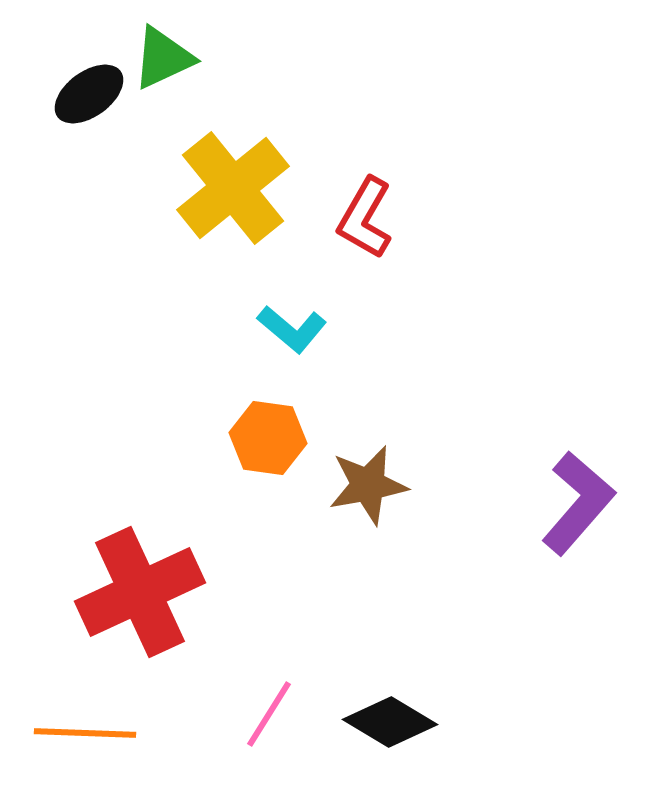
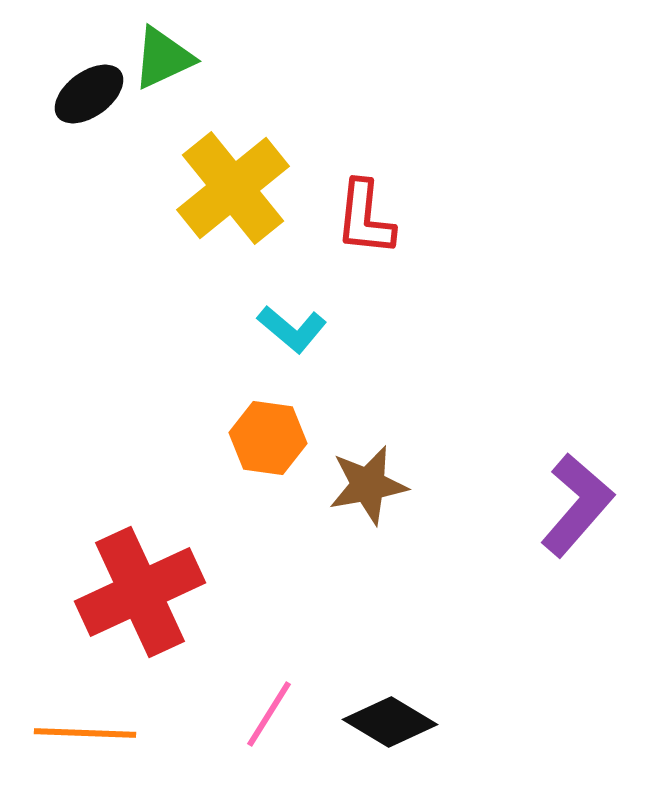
red L-shape: rotated 24 degrees counterclockwise
purple L-shape: moved 1 px left, 2 px down
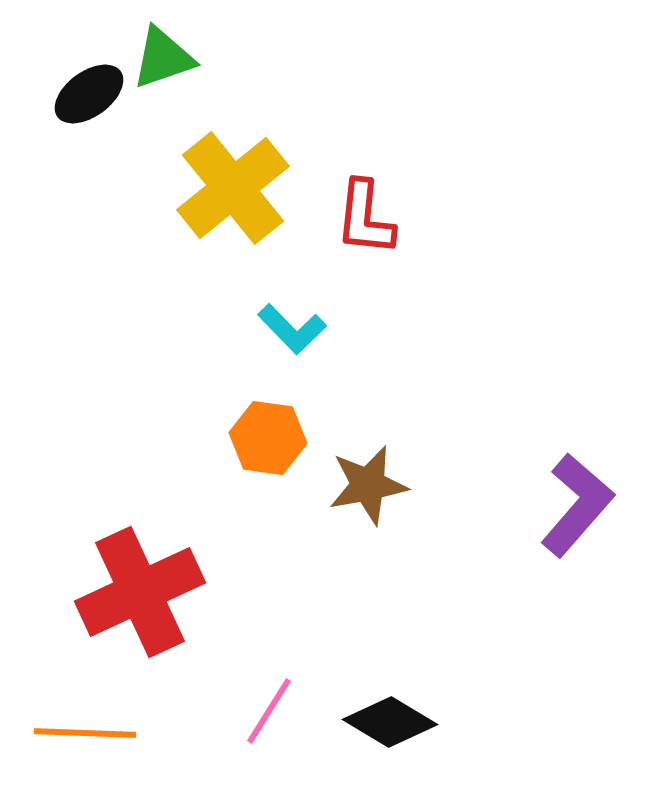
green triangle: rotated 6 degrees clockwise
cyan L-shape: rotated 6 degrees clockwise
pink line: moved 3 px up
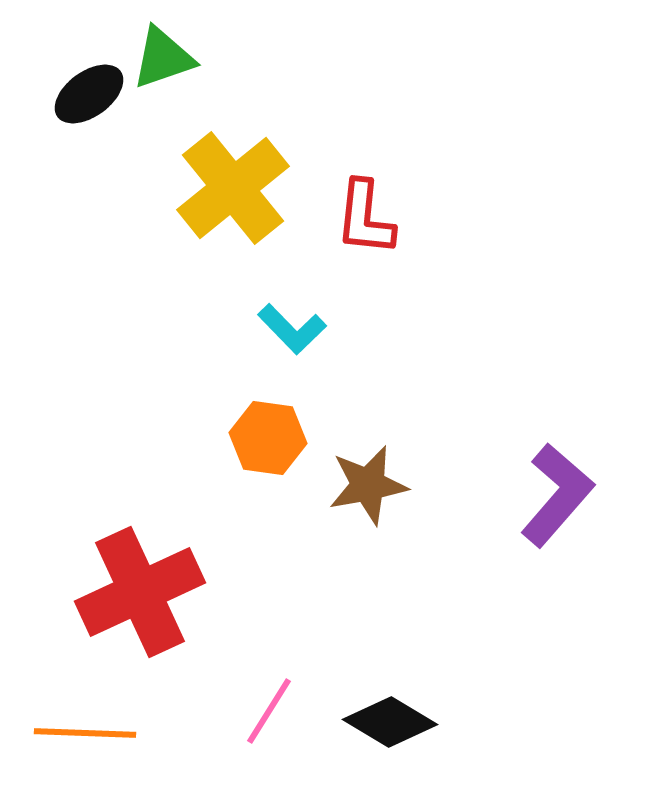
purple L-shape: moved 20 px left, 10 px up
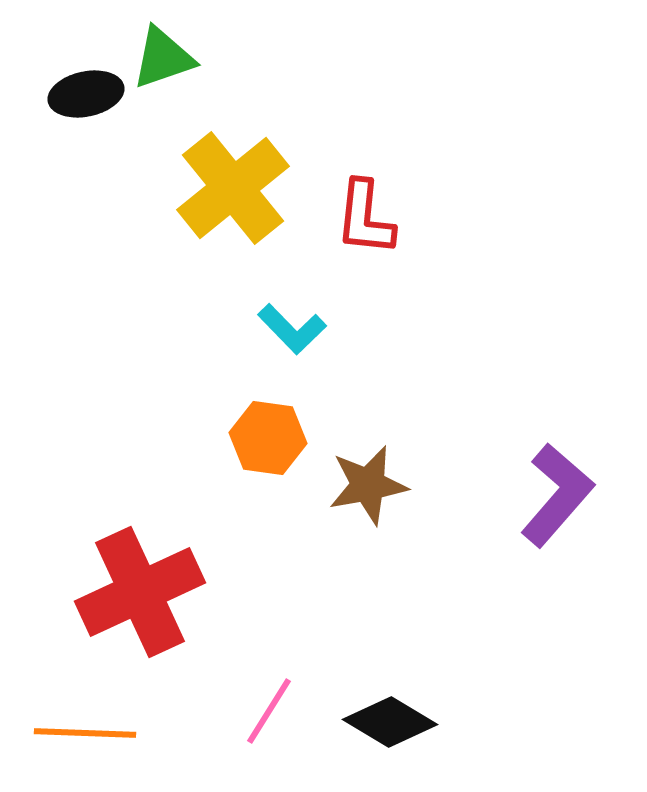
black ellipse: moved 3 px left; rotated 24 degrees clockwise
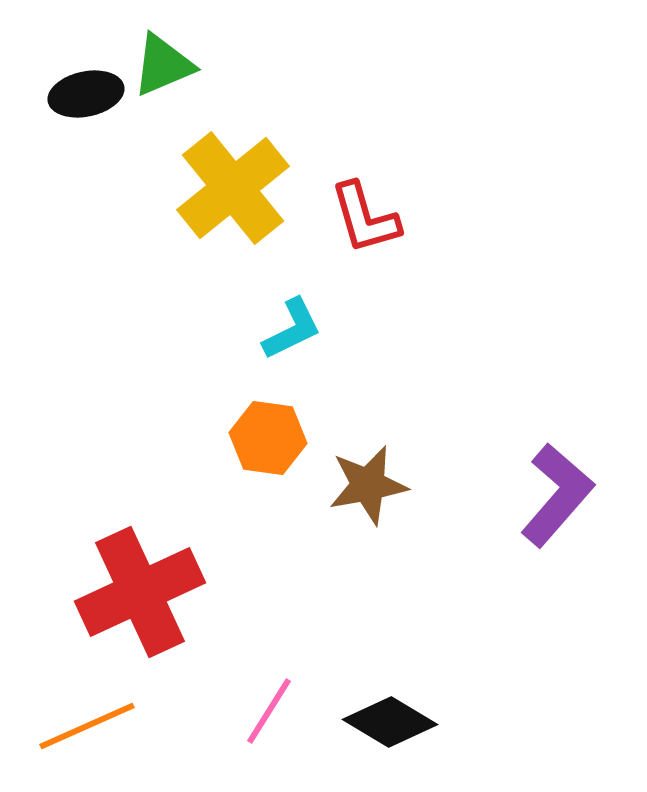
green triangle: moved 7 px down; rotated 4 degrees counterclockwise
red L-shape: rotated 22 degrees counterclockwise
cyan L-shape: rotated 72 degrees counterclockwise
orange line: moved 2 px right, 7 px up; rotated 26 degrees counterclockwise
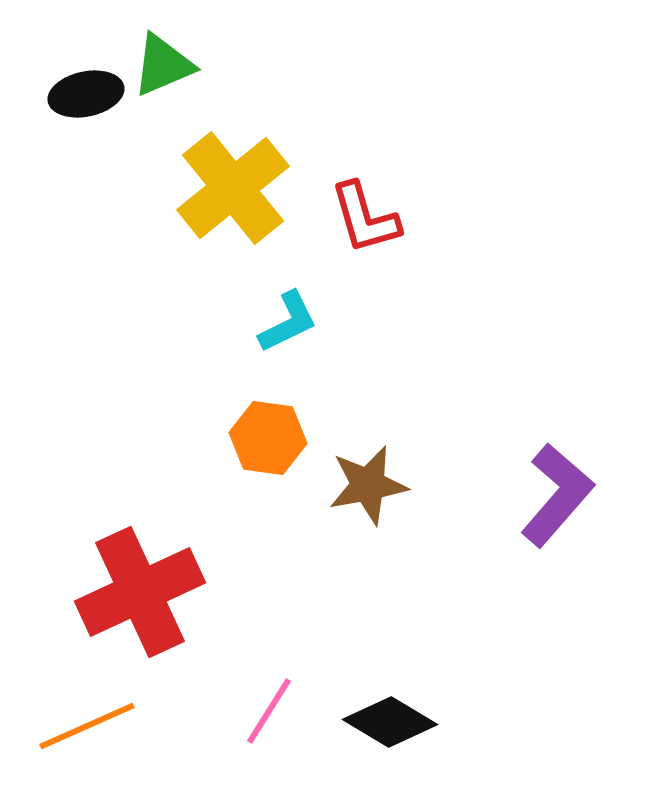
cyan L-shape: moved 4 px left, 7 px up
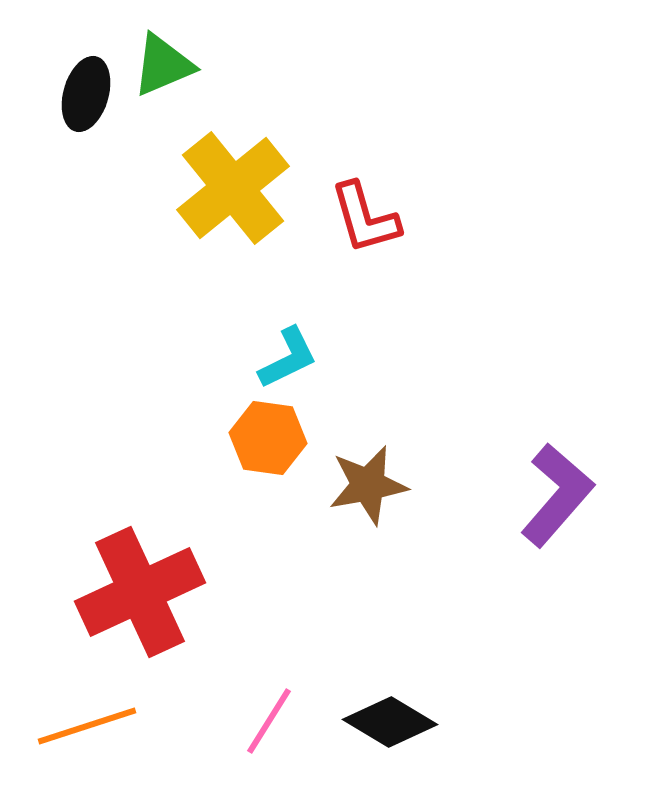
black ellipse: rotated 62 degrees counterclockwise
cyan L-shape: moved 36 px down
pink line: moved 10 px down
orange line: rotated 6 degrees clockwise
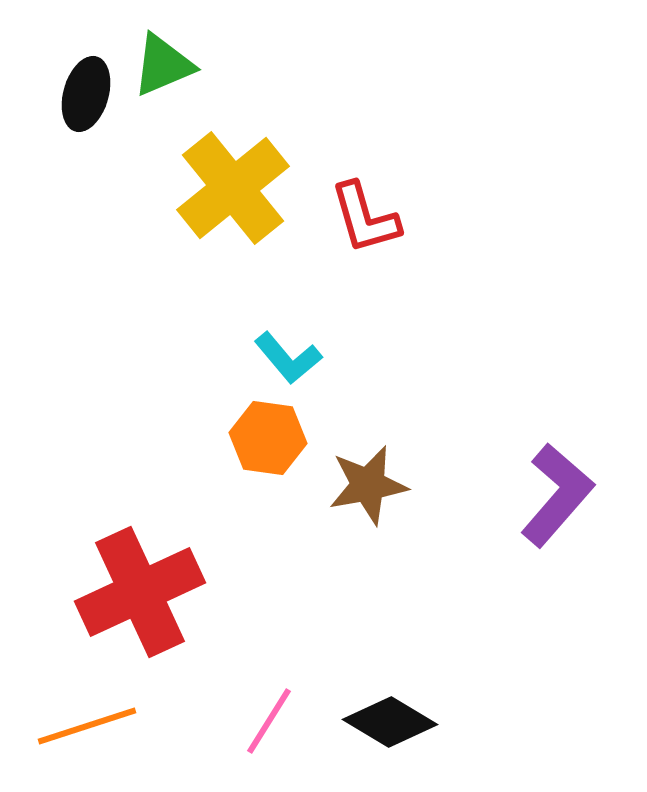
cyan L-shape: rotated 76 degrees clockwise
